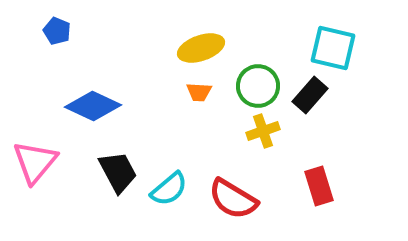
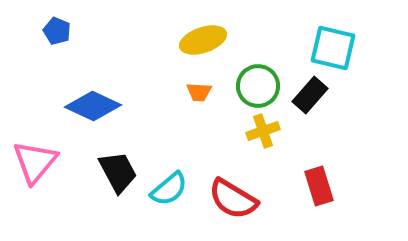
yellow ellipse: moved 2 px right, 8 px up
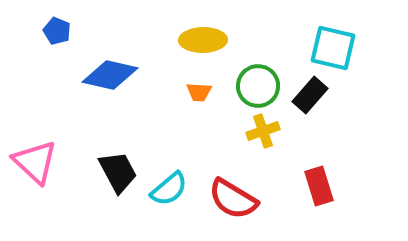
yellow ellipse: rotated 18 degrees clockwise
blue diamond: moved 17 px right, 31 px up; rotated 12 degrees counterclockwise
pink triangle: rotated 27 degrees counterclockwise
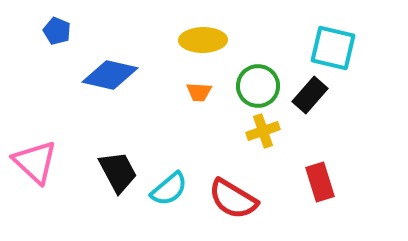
red rectangle: moved 1 px right, 4 px up
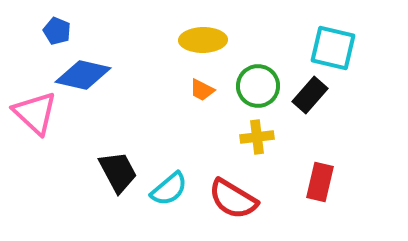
blue diamond: moved 27 px left
orange trapezoid: moved 3 px right, 2 px up; rotated 24 degrees clockwise
yellow cross: moved 6 px left, 6 px down; rotated 12 degrees clockwise
pink triangle: moved 49 px up
red rectangle: rotated 30 degrees clockwise
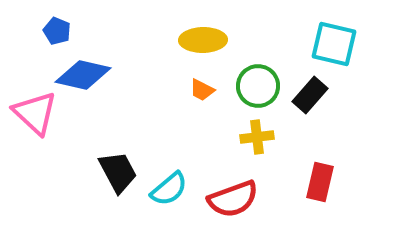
cyan square: moved 1 px right, 4 px up
red semicircle: rotated 51 degrees counterclockwise
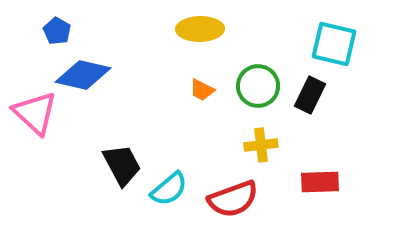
blue pentagon: rotated 8 degrees clockwise
yellow ellipse: moved 3 px left, 11 px up
black rectangle: rotated 15 degrees counterclockwise
yellow cross: moved 4 px right, 8 px down
black trapezoid: moved 4 px right, 7 px up
red rectangle: rotated 75 degrees clockwise
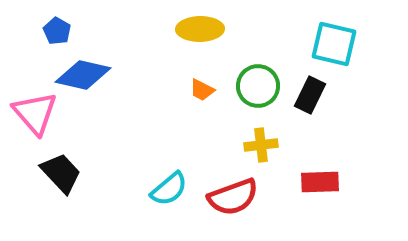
pink triangle: rotated 6 degrees clockwise
black trapezoid: moved 61 px left, 8 px down; rotated 15 degrees counterclockwise
red semicircle: moved 2 px up
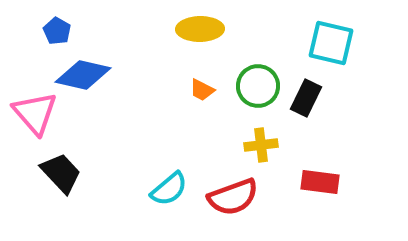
cyan square: moved 3 px left, 1 px up
black rectangle: moved 4 px left, 3 px down
red rectangle: rotated 9 degrees clockwise
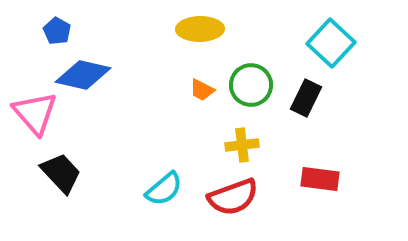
cyan square: rotated 30 degrees clockwise
green circle: moved 7 px left, 1 px up
yellow cross: moved 19 px left
red rectangle: moved 3 px up
cyan semicircle: moved 5 px left
